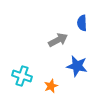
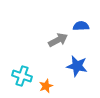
blue semicircle: moved 1 px left, 3 px down; rotated 91 degrees clockwise
orange star: moved 5 px left
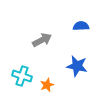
gray arrow: moved 16 px left
orange star: moved 1 px right, 1 px up
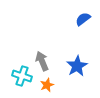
blue semicircle: moved 2 px right, 7 px up; rotated 35 degrees counterclockwise
gray arrow: moved 21 px down; rotated 84 degrees counterclockwise
blue star: rotated 30 degrees clockwise
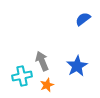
cyan cross: rotated 30 degrees counterclockwise
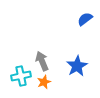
blue semicircle: moved 2 px right
cyan cross: moved 1 px left
orange star: moved 3 px left, 3 px up
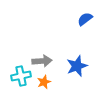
gray arrow: rotated 108 degrees clockwise
blue star: rotated 10 degrees clockwise
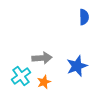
blue semicircle: moved 1 px left, 2 px up; rotated 126 degrees clockwise
gray arrow: moved 3 px up
cyan cross: rotated 24 degrees counterclockwise
